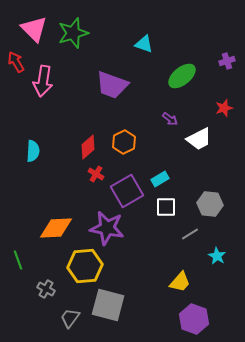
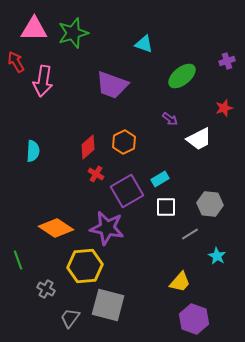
pink triangle: rotated 44 degrees counterclockwise
orange diamond: rotated 36 degrees clockwise
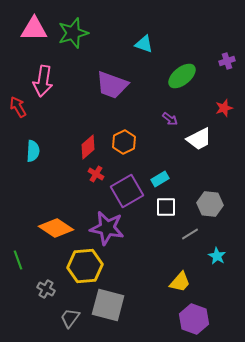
red arrow: moved 2 px right, 45 px down
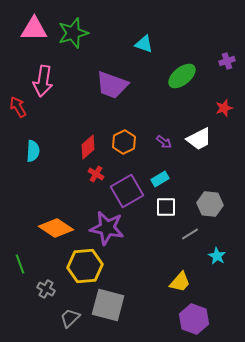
purple arrow: moved 6 px left, 23 px down
green line: moved 2 px right, 4 px down
gray trapezoid: rotated 10 degrees clockwise
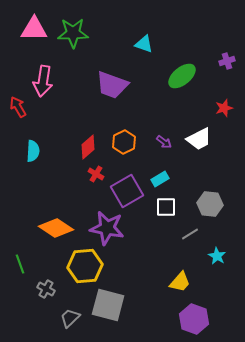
green star: rotated 16 degrees clockwise
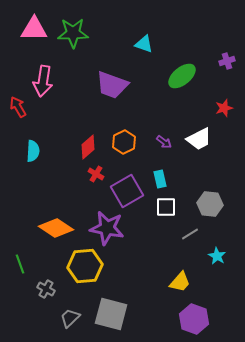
cyan rectangle: rotated 72 degrees counterclockwise
gray square: moved 3 px right, 9 px down
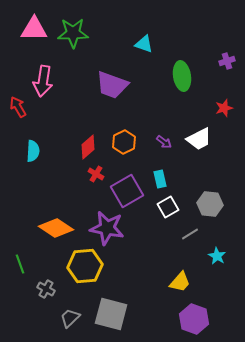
green ellipse: rotated 60 degrees counterclockwise
white square: moved 2 px right; rotated 30 degrees counterclockwise
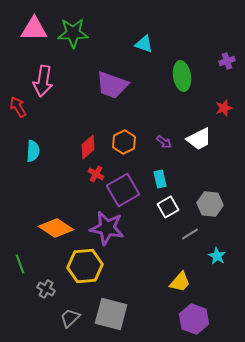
purple square: moved 4 px left, 1 px up
